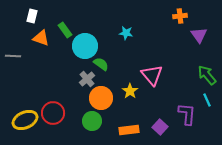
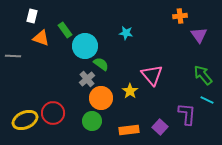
green arrow: moved 4 px left
cyan line: rotated 40 degrees counterclockwise
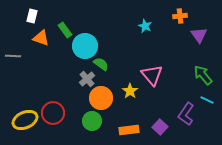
cyan star: moved 19 px right, 7 px up; rotated 16 degrees clockwise
purple L-shape: moved 1 px left; rotated 150 degrees counterclockwise
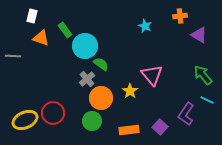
purple triangle: rotated 24 degrees counterclockwise
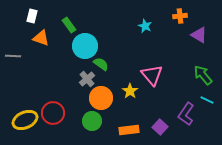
green rectangle: moved 4 px right, 5 px up
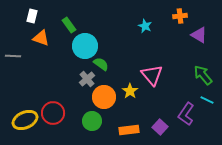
orange circle: moved 3 px right, 1 px up
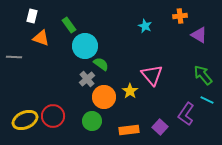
gray line: moved 1 px right, 1 px down
red circle: moved 3 px down
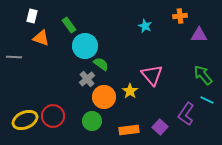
purple triangle: rotated 30 degrees counterclockwise
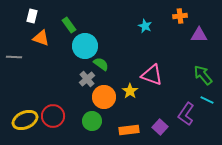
pink triangle: rotated 30 degrees counterclockwise
